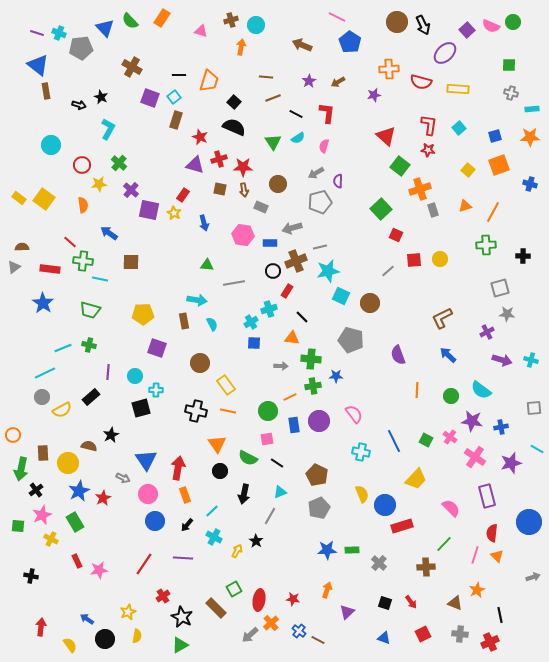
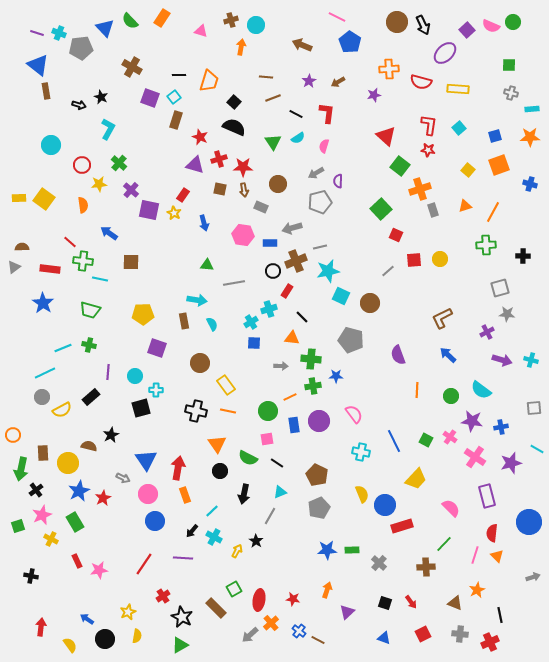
yellow rectangle at (19, 198): rotated 40 degrees counterclockwise
black arrow at (187, 525): moved 5 px right, 6 px down
green square at (18, 526): rotated 24 degrees counterclockwise
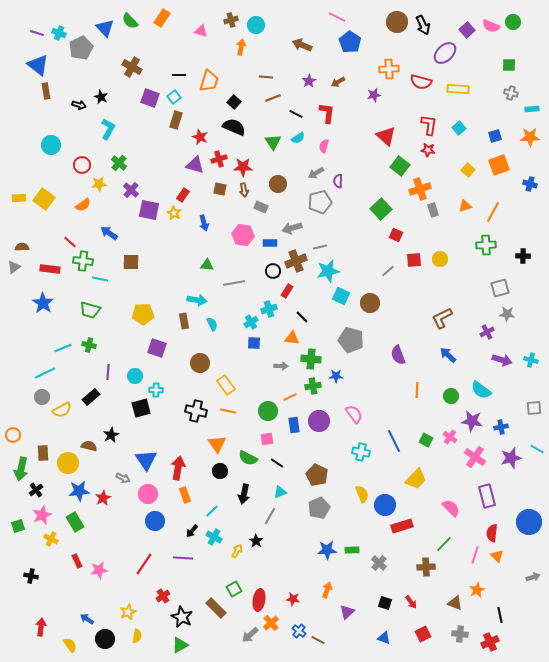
gray pentagon at (81, 48): rotated 20 degrees counterclockwise
orange semicircle at (83, 205): rotated 63 degrees clockwise
purple star at (511, 463): moved 5 px up
blue star at (79, 491): rotated 20 degrees clockwise
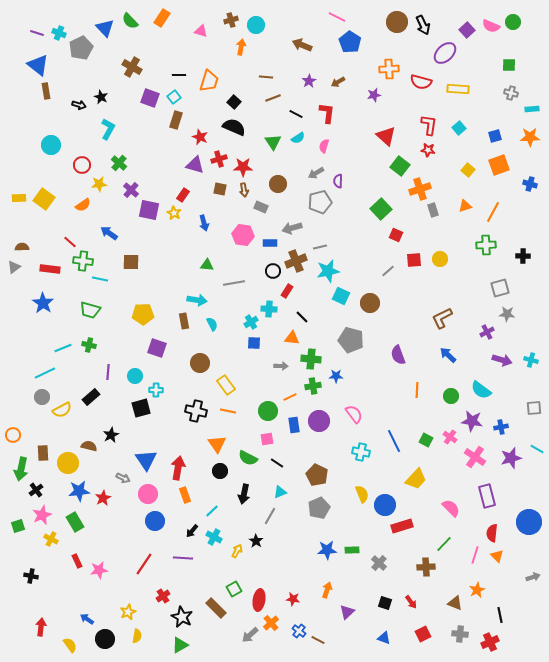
cyan cross at (269, 309): rotated 21 degrees clockwise
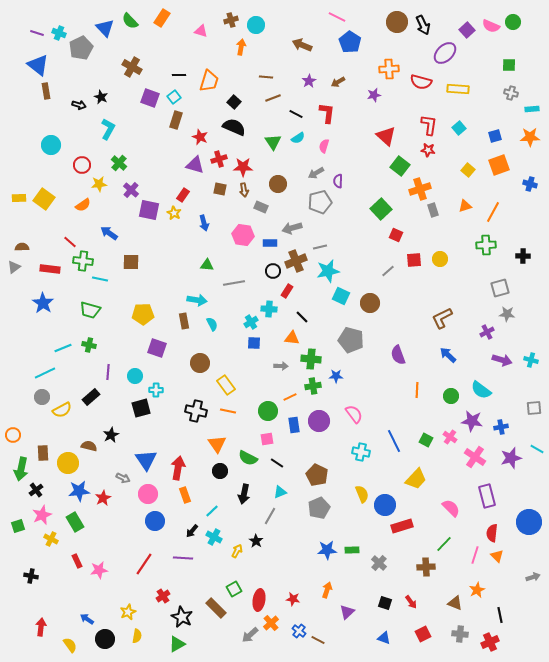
green triangle at (180, 645): moved 3 px left, 1 px up
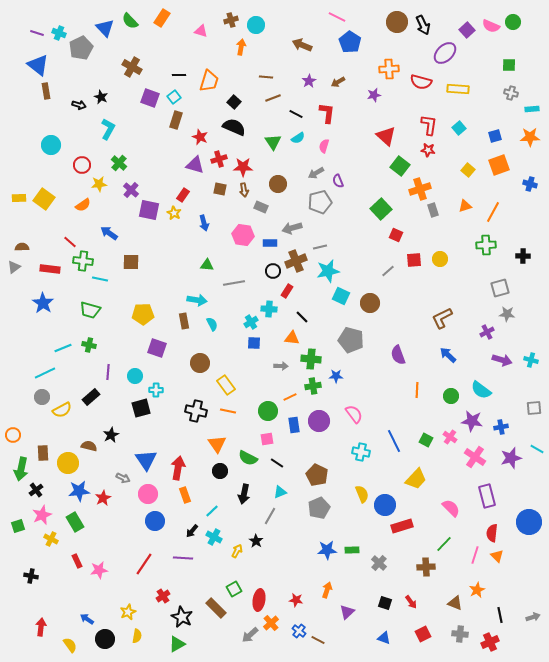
purple semicircle at (338, 181): rotated 24 degrees counterclockwise
gray arrow at (533, 577): moved 40 px down
red star at (293, 599): moved 3 px right, 1 px down
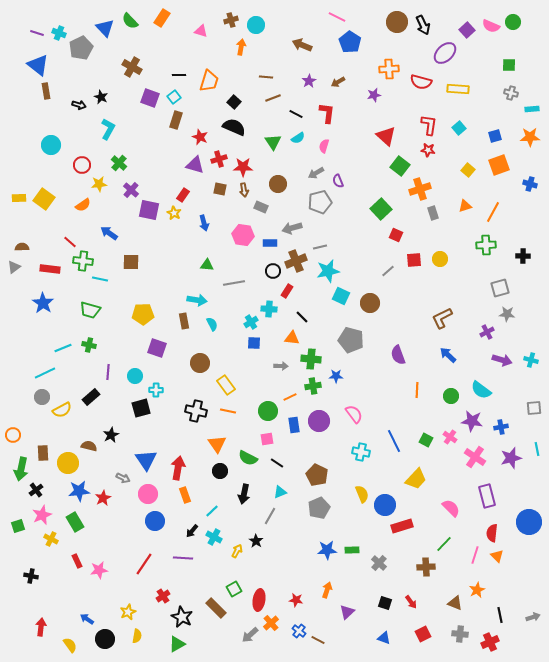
gray rectangle at (433, 210): moved 3 px down
cyan line at (537, 449): rotated 48 degrees clockwise
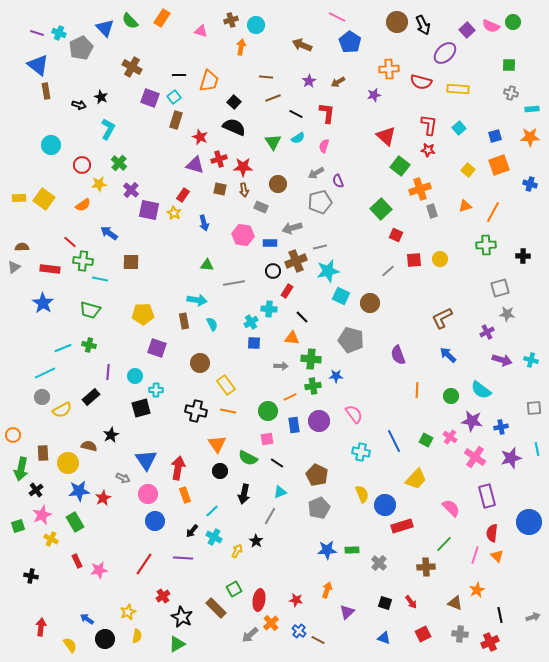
gray rectangle at (433, 213): moved 1 px left, 2 px up
